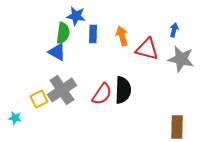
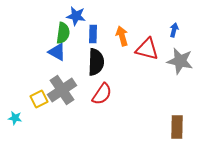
gray star: moved 1 px left, 2 px down
black semicircle: moved 27 px left, 28 px up
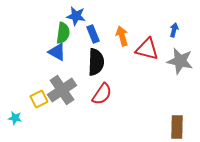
blue rectangle: rotated 24 degrees counterclockwise
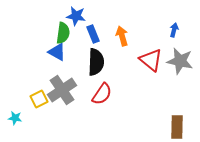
red triangle: moved 4 px right, 11 px down; rotated 25 degrees clockwise
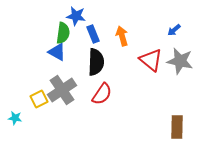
blue arrow: rotated 144 degrees counterclockwise
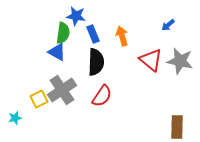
blue arrow: moved 6 px left, 5 px up
red semicircle: moved 2 px down
cyan star: rotated 24 degrees counterclockwise
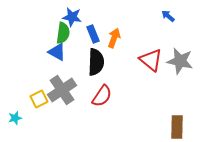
blue star: moved 4 px left, 1 px down
blue arrow: moved 9 px up; rotated 80 degrees clockwise
orange arrow: moved 8 px left, 2 px down; rotated 36 degrees clockwise
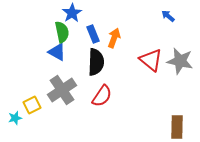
blue star: moved 4 px up; rotated 30 degrees clockwise
green semicircle: moved 1 px left, 1 px up; rotated 20 degrees counterclockwise
yellow square: moved 7 px left, 6 px down
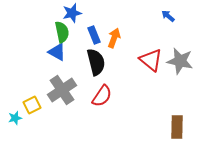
blue star: rotated 18 degrees clockwise
blue rectangle: moved 1 px right, 1 px down
black semicircle: rotated 16 degrees counterclockwise
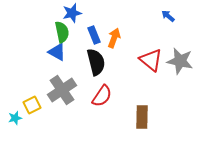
brown rectangle: moved 35 px left, 10 px up
